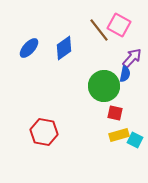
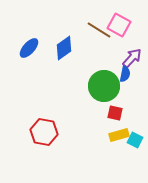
brown line: rotated 20 degrees counterclockwise
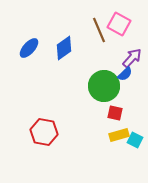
pink square: moved 1 px up
brown line: rotated 35 degrees clockwise
blue semicircle: rotated 35 degrees clockwise
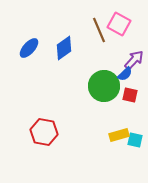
purple arrow: moved 2 px right, 2 px down
red square: moved 15 px right, 18 px up
cyan square: rotated 14 degrees counterclockwise
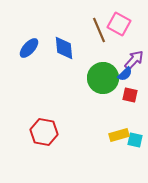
blue diamond: rotated 60 degrees counterclockwise
green circle: moved 1 px left, 8 px up
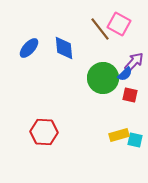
brown line: moved 1 px right, 1 px up; rotated 15 degrees counterclockwise
purple arrow: moved 2 px down
red hexagon: rotated 8 degrees counterclockwise
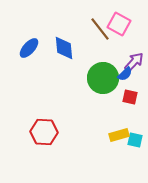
red square: moved 2 px down
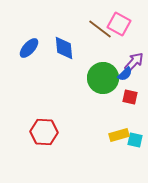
brown line: rotated 15 degrees counterclockwise
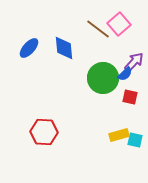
pink square: rotated 20 degrees clockwise
brown line: moved 2 px left
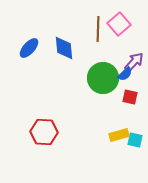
brown line: rotated 55 degrees clockwise
